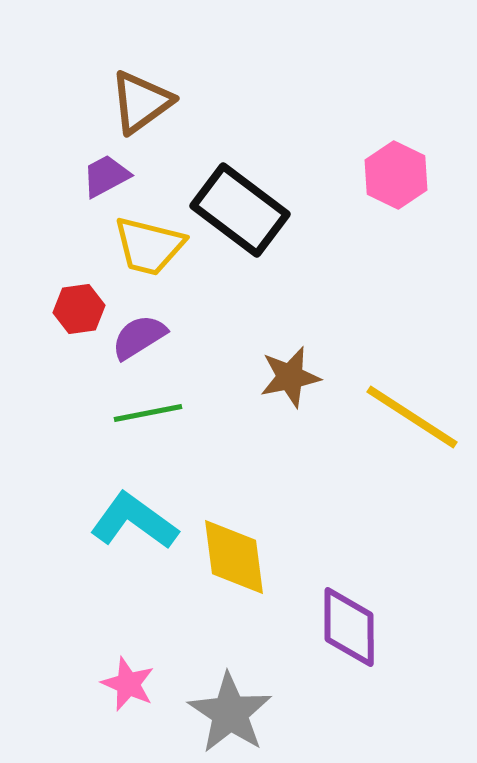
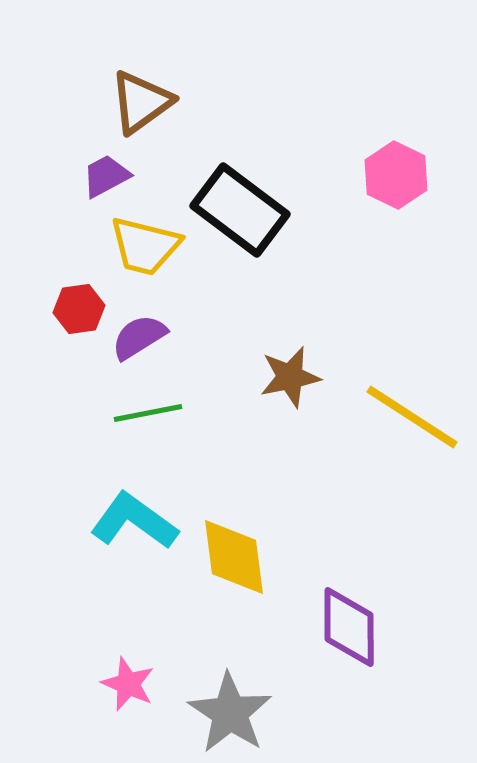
yellow trapezoid: moved 4 px left
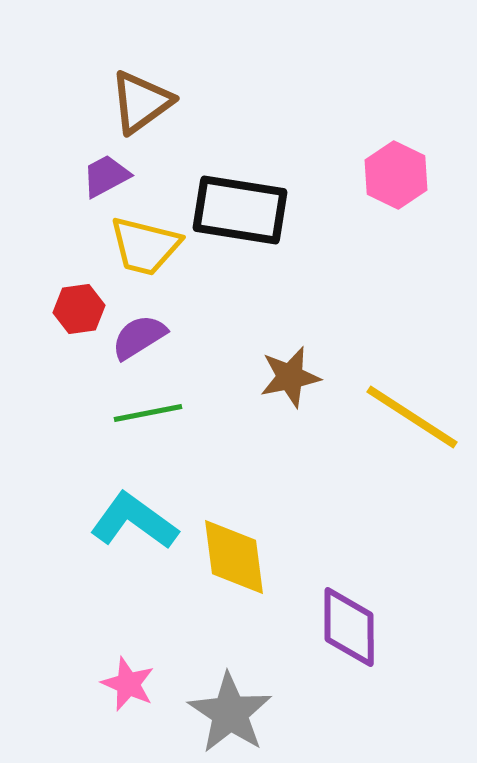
black rectangle: rotated 28 degrees counterclockwise
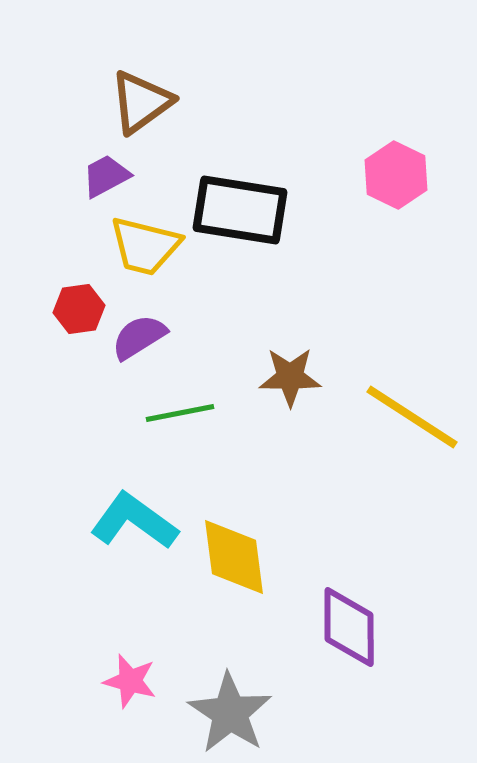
brown star: rotated 12 degrees clockwise
green line: moved 32 px right
pink star: moved 2 px right, 3 px up; rotated 8 degrees counterclockwise
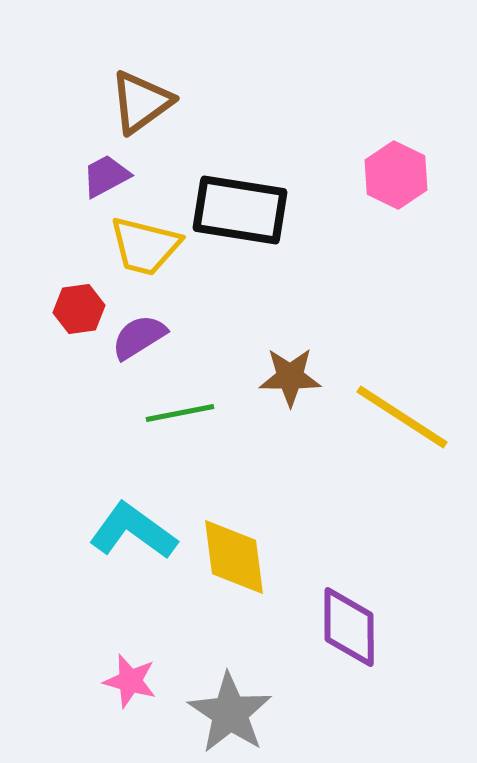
yellow line: moved 10 px left
cyan L-shape: moved 1 px left, 10 px down
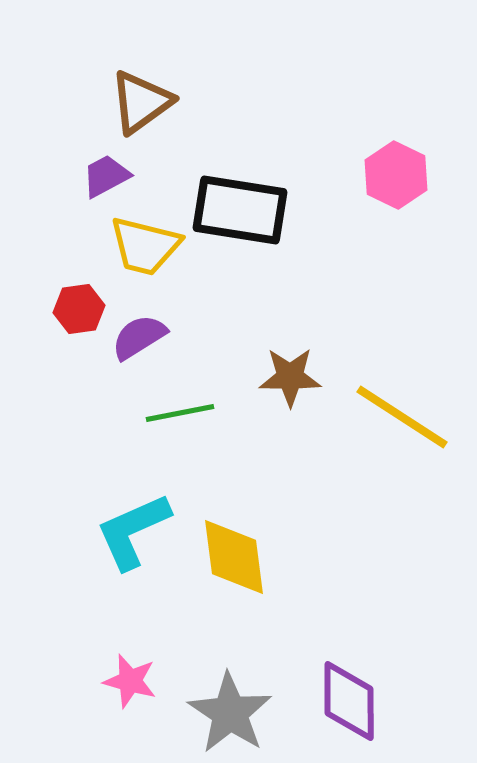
cyan L-shape: rotated 60 degrees counterclockwise
purple diamond: moved 74 px down
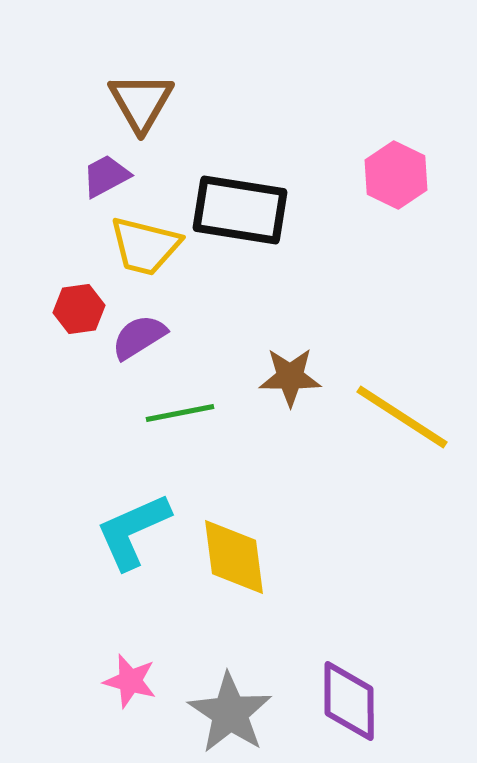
brown triangle: rotated 24 degrees counterclockwise
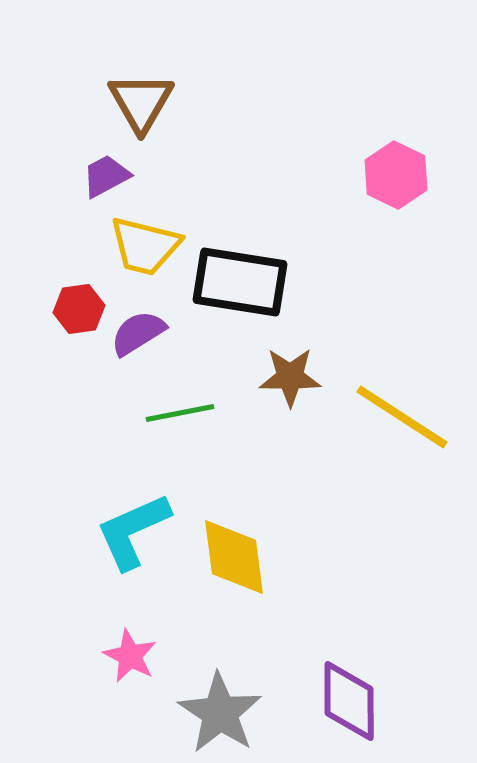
black rectangle: moved 72 px down
purple semicircle: moved 1 px left, 4 px up
pink star: moved 25 px up; rotated 12 degrees clockwise
gray star: moved 10 px left
